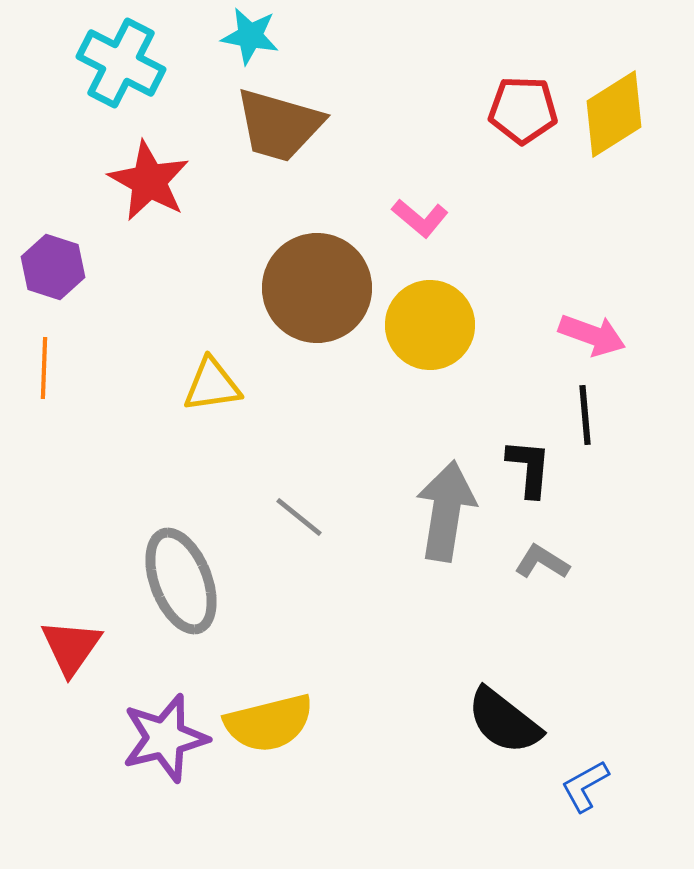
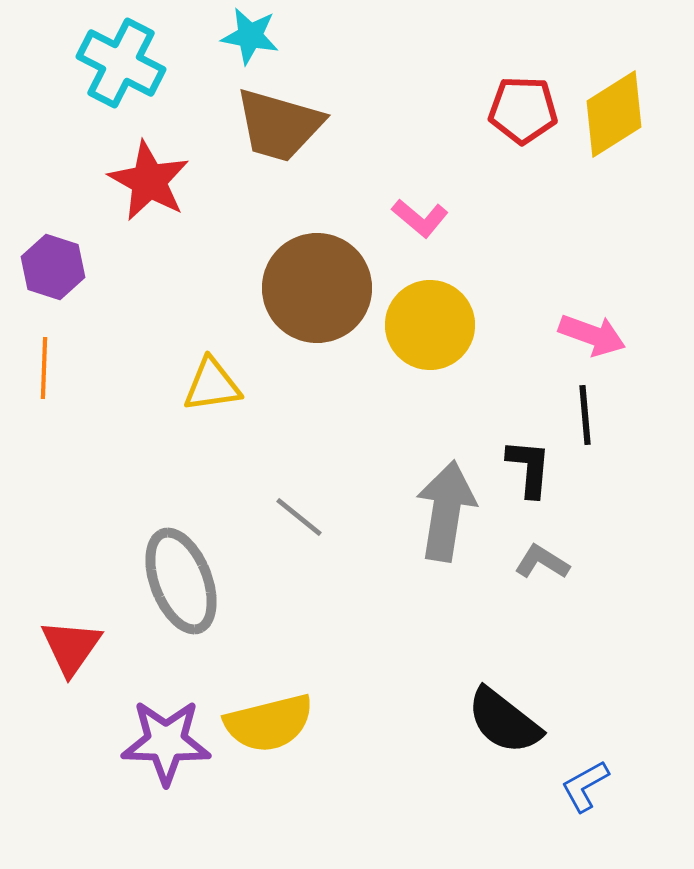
purple star: moved 1 px right, 4 px down; rotated 16 degrees clockwise
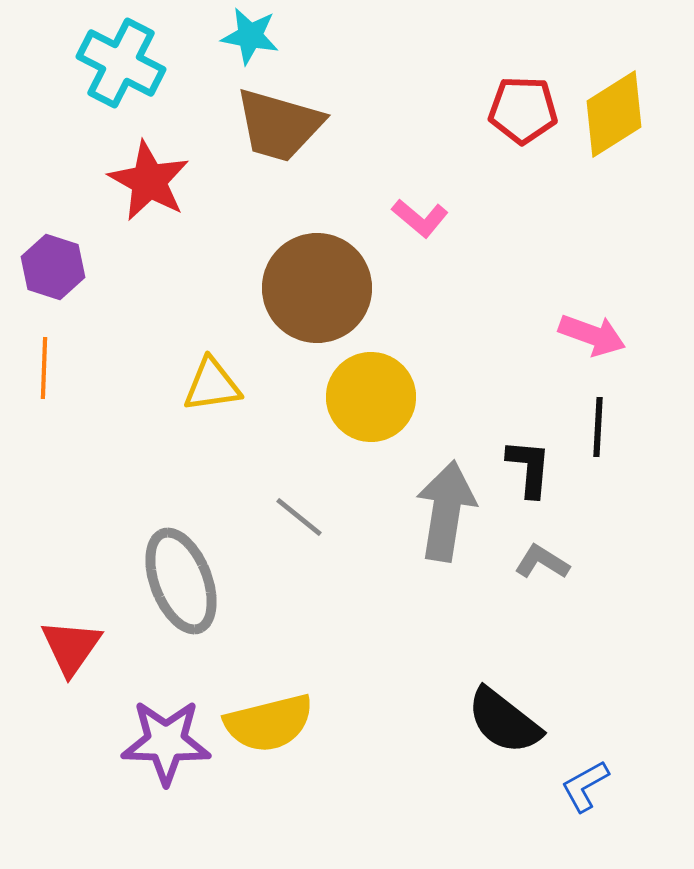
yellow circle: moved 59 px left, 72 px down
black line: moved 13 px right, 12 px down; rotated 8 degrees clockwise
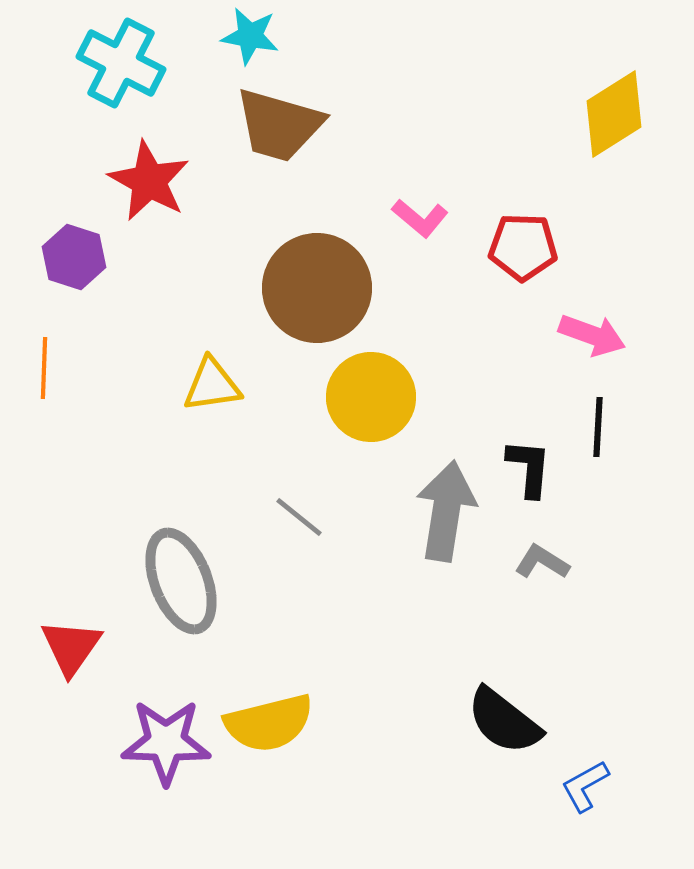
red pentagon: moved 137 px down
purple hexagon: moved 21 px right, 10 px up
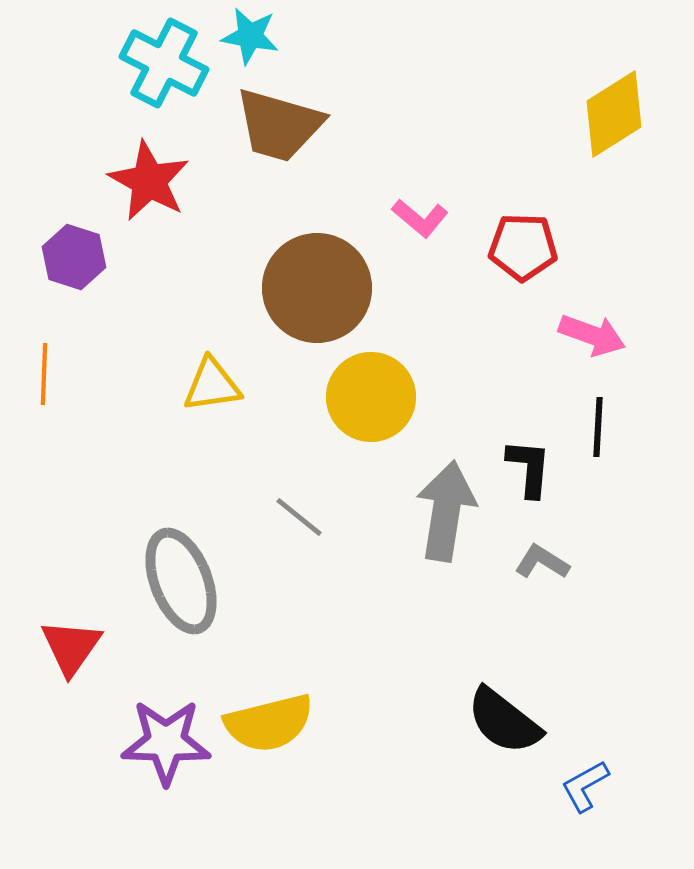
cyan cross: moved 43 px right
orange line: moved 6 px down
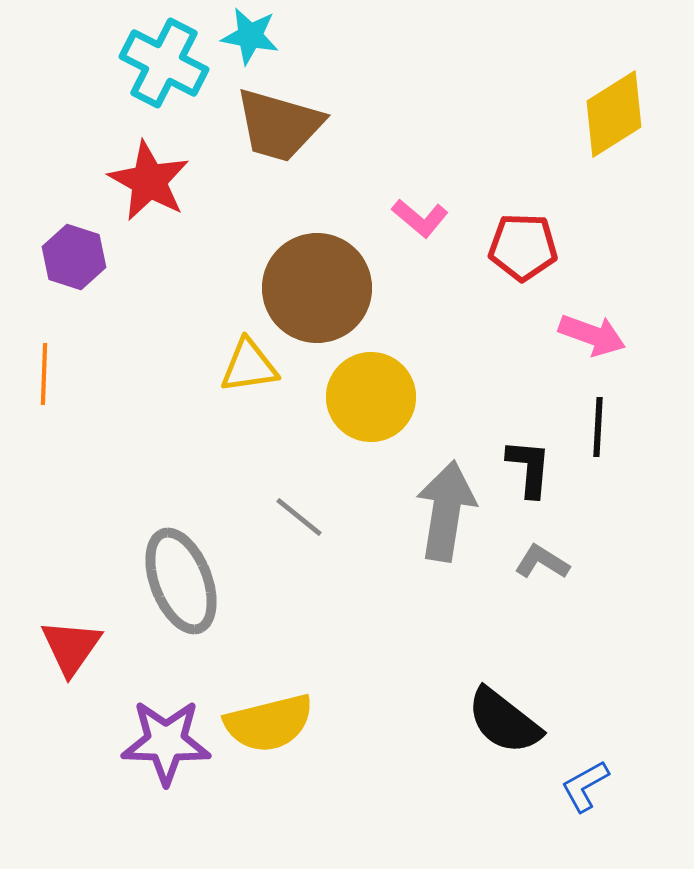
yellow triangle: moved 37 px right, 19 px up
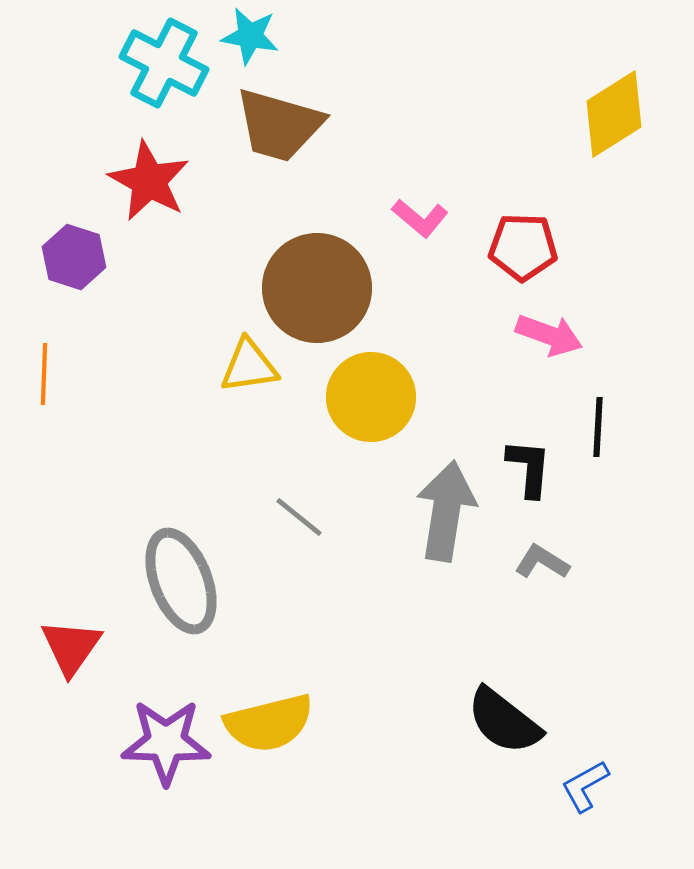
pink arrow: moved 43 px left
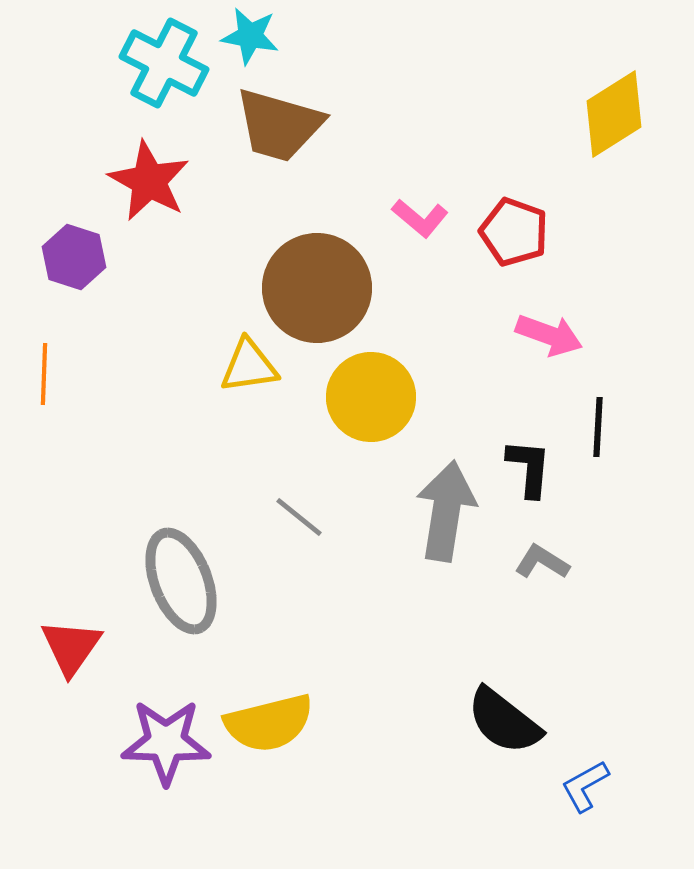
red pentagon: moved 9 px left, 15 px up; rotated 18 degrees clockwise
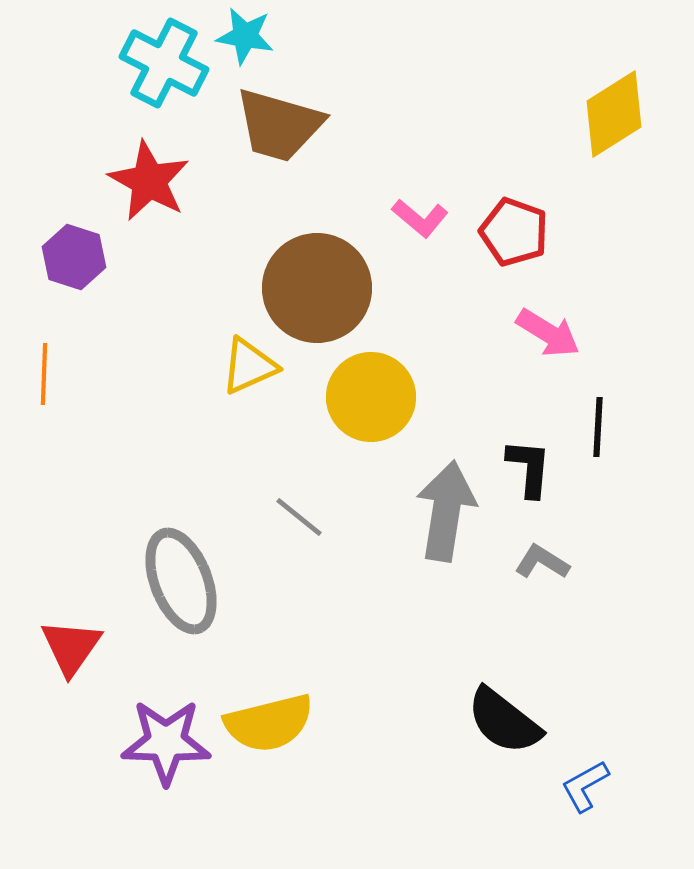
cyan star: moved 5 px left
pink arrow: moved 1 px left, 2 px up; rotated 12 degrees clockwise
yellow triangle: rotated 16 degrees counterclockwise
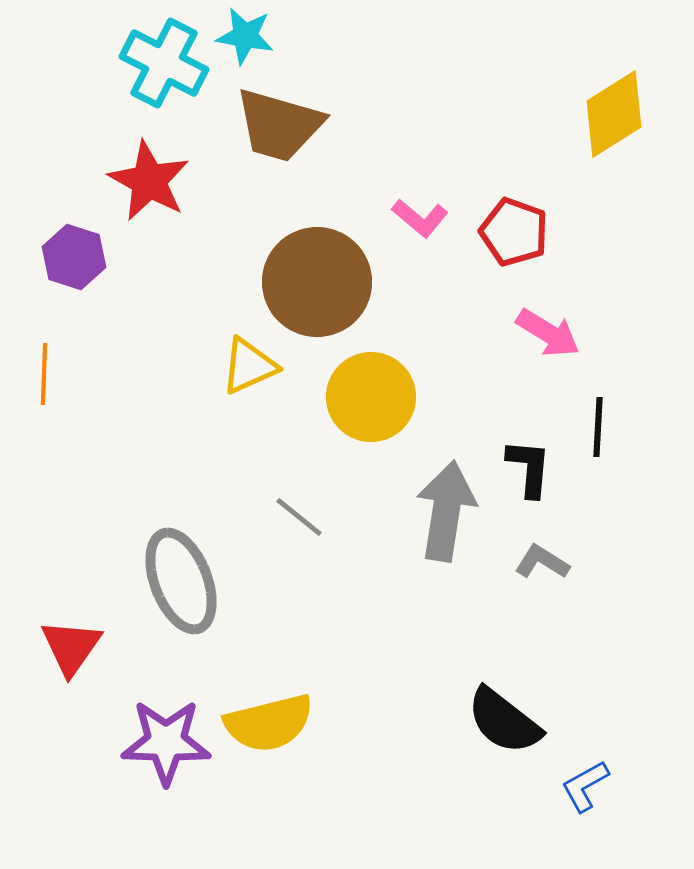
brown circle: moved 6 px up
